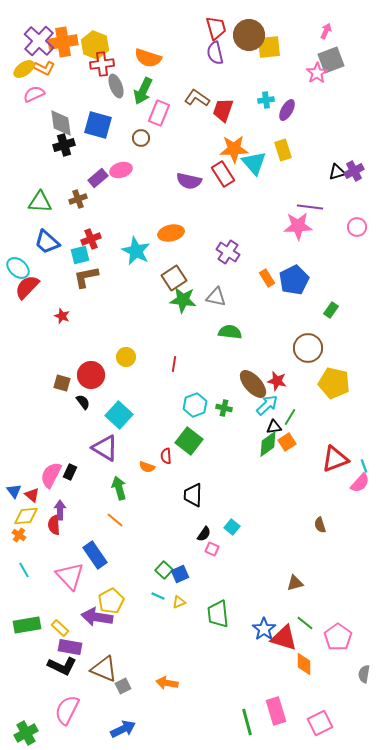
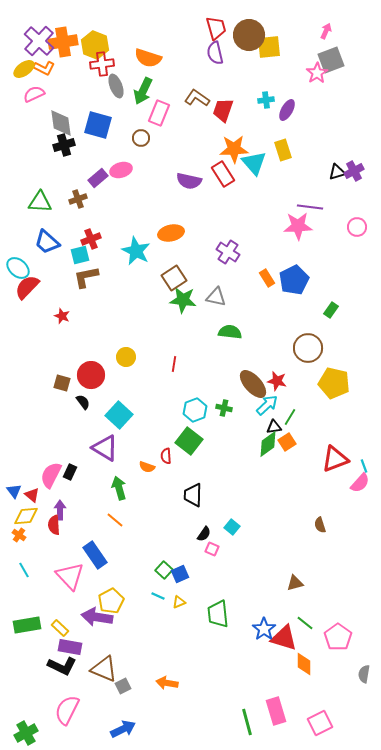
cyan hexagon at (195, 405): moved 5 px down
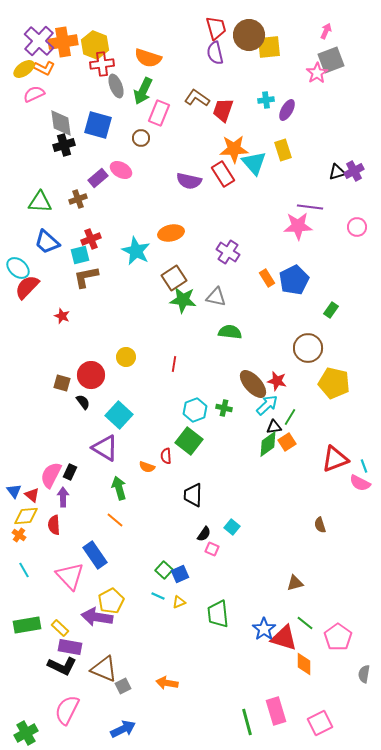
pink ellipse at (121, 170): rotated 45 degrees clockwise
pink semicircle at (360, 483): rotated 75 degrees clockwise
purple arrow at (60, 510): moved 3 px right, 13 px up
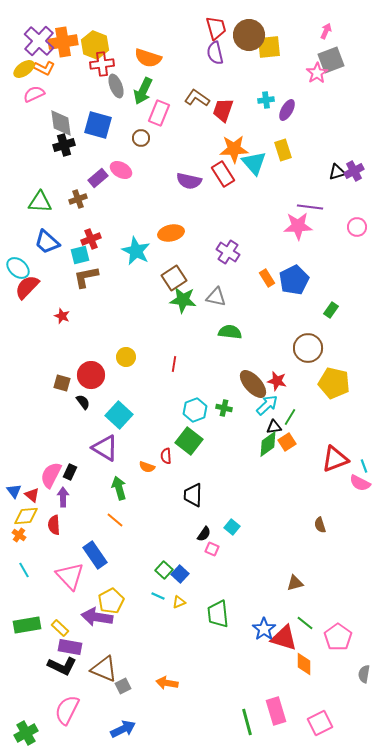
blue square at (180, 574): rotated 24 degrees counterclockwise
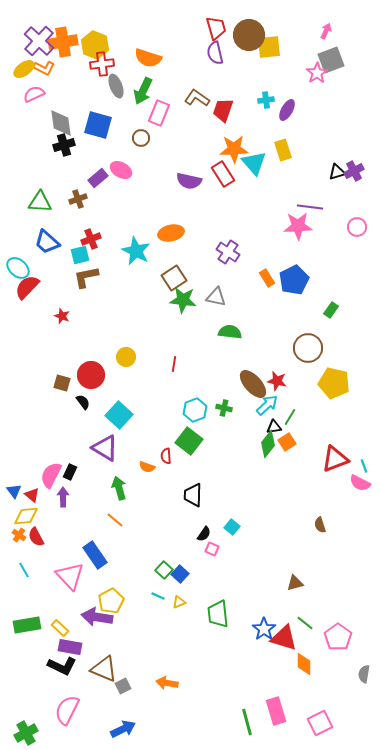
green diamond at (268, 444): rotated 16 degrees counterclockwise
red semicircle at (54, 525): moved 18 px left, 12 px down; rotated 24 degrees counterclockwise
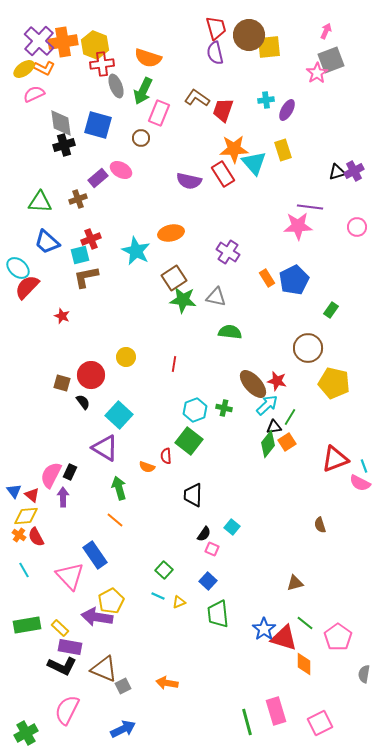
blue square at (180, 574): moved 28 px right, 7 px down
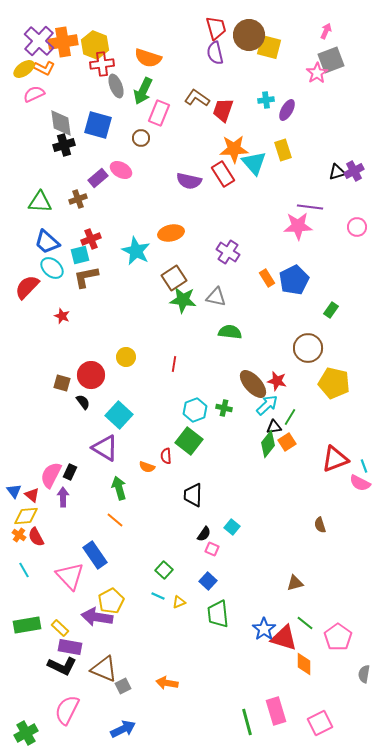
yellow square at (269, 47): rotated 20 degrees clockwise
cyan ellipse at (18, 268): moved 34 px right
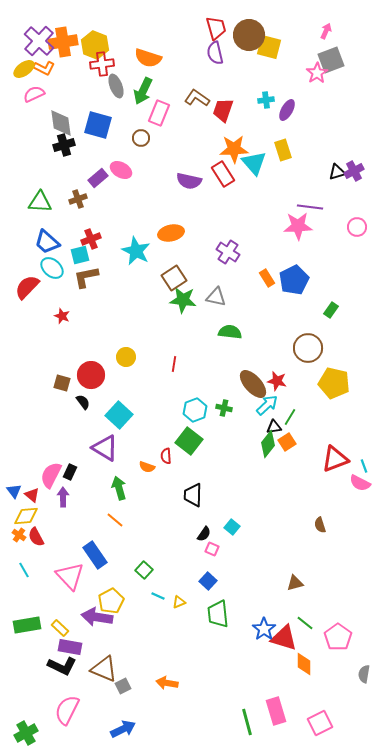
green square at (164, 570): moved 20 px left
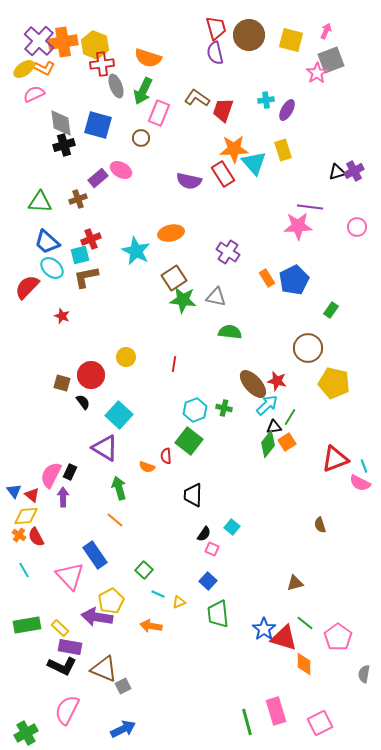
yellow square at (269, 47): moved 22 px right, 7 px up
cyan line at (158, 596): moved 2 px up
orange arrow at (167, 683): moved 16 px left, 57 px up
